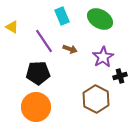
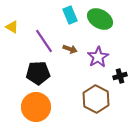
cyan rectangle: moved 8 px right, 1 px up
purple star: moved 5 px left
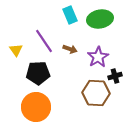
green ellipse: rotated 40 degrees counterclockwise
yellow triangle: moved 4 px right, 23 px down; rotated 24 degrees clockwise
black cross: moved 5 px left
brown hexagon: moved 6 px up; rotated 24 degrees counterclockwise
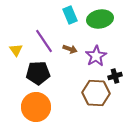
purple star: moved 2 px left, 1 px up
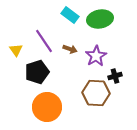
cyan rectangle: rotated 30 degrees counterclockwise
black pentagon: moved 1 px left, 1 px up; rotated 15 degrees counterclockwise
orange circle: moved 11 px right
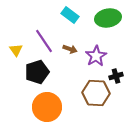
green ellipse: moved 8 px right, 1 px up
black cross: moved 1 px right
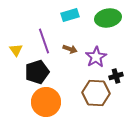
cyan rectangle: rotated 54 degrees counterclockwise
purple line: rotated 15 degrees clockwise
purple star: moved 1 px down
orange circle: moved 1 px left, 5 px up
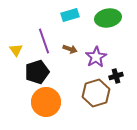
brown hexagon: rotated 20 degrees counterclockwise
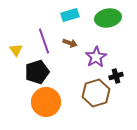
brown arrow: moved 6 px up
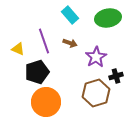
cyan rectangle: rotated 66 degrees clockwise
yellow triangle: moved 2 px right, 1 px up; rotated 32 degrees counterclockwise
